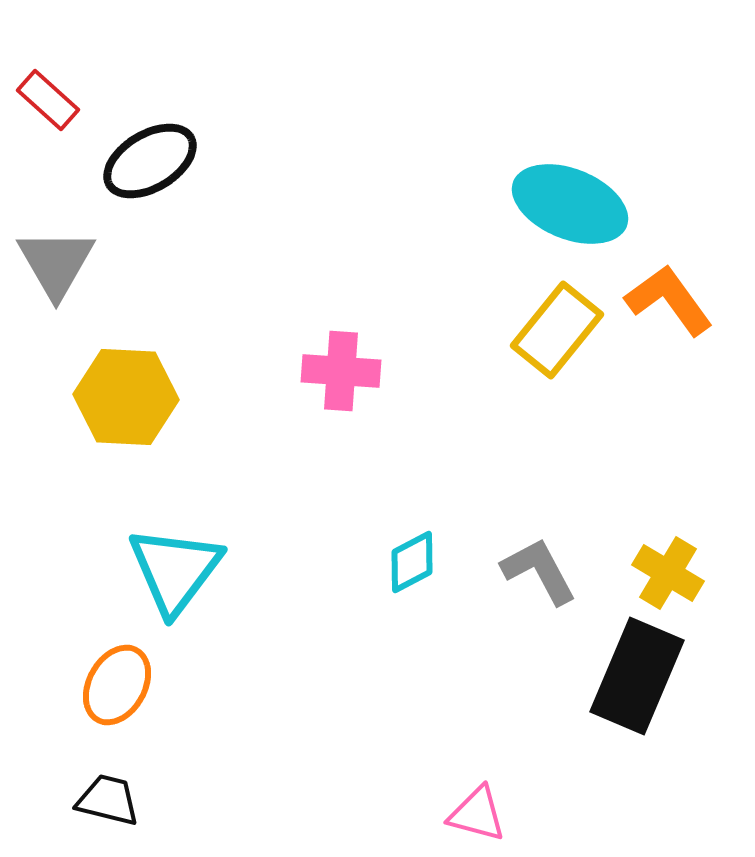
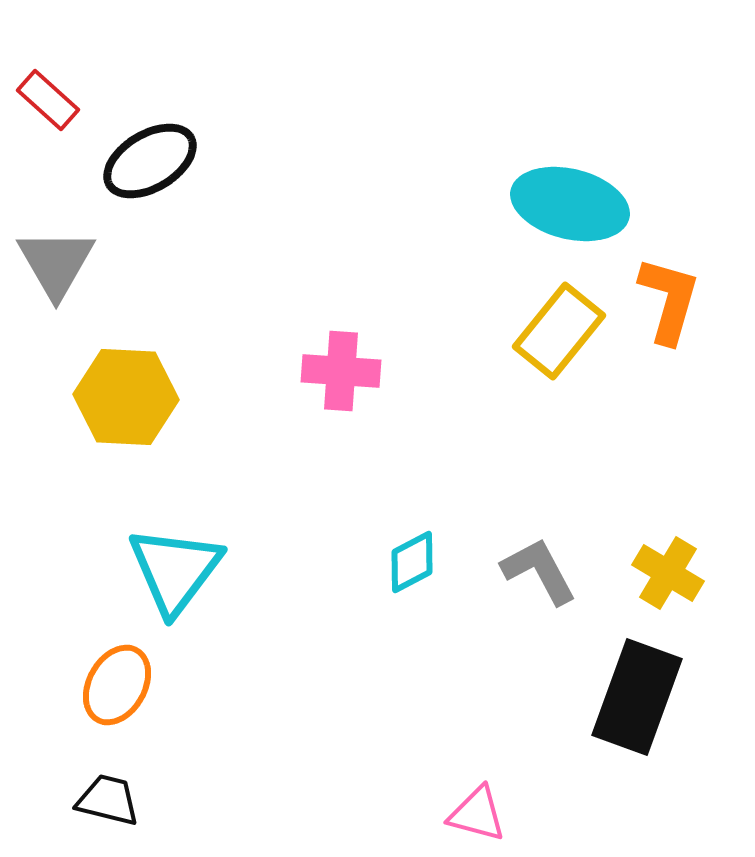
cyan ellipse: rotated 8 degrees counterclockwise
orange L-shape: rotated 52 degrees clockwise
yellow rectangle: moved 2 px right, 1 px down
black rectangle: moved 21 px down; rotated 3 degrees counterclockwise
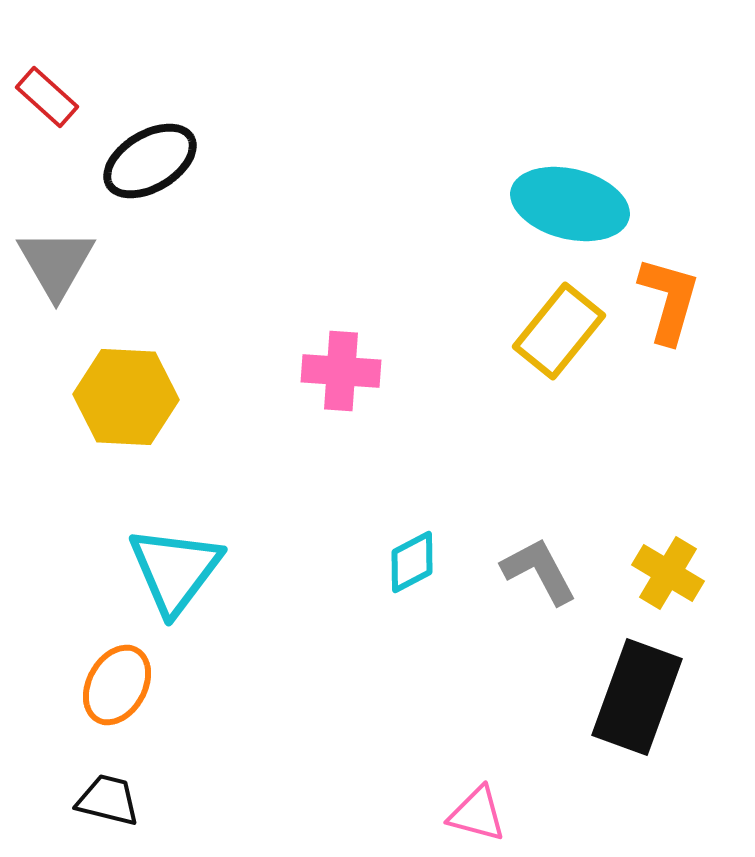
red rectangle: moved 1 px left, 3 px up
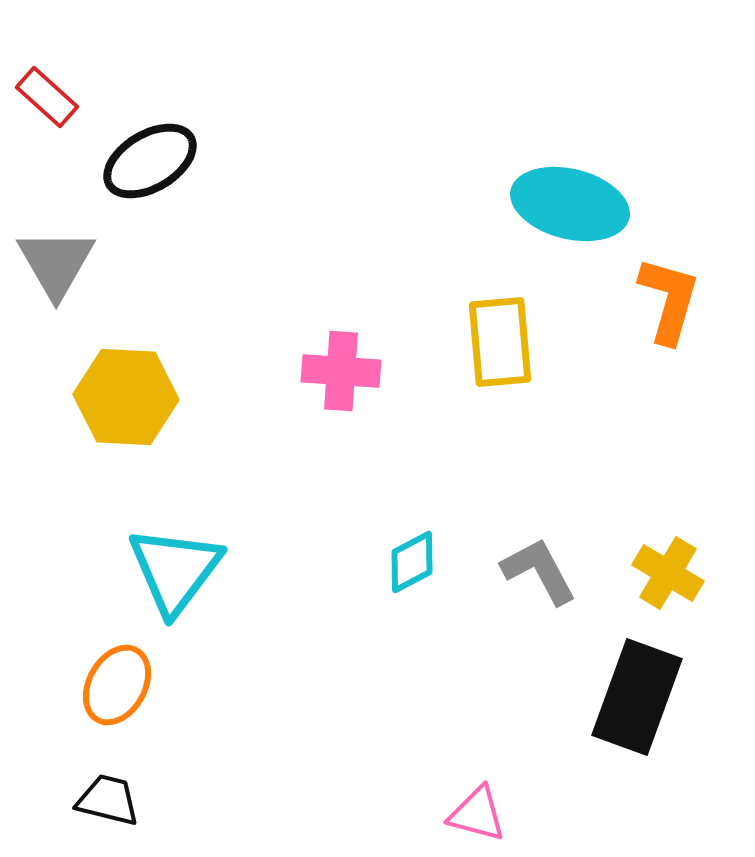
yellow rectangle: moved 59 px left, 11 px down; rotated 44 degrees counterclockwise
